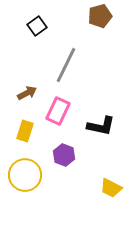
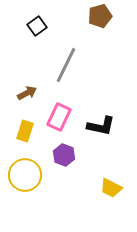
pink rectangle: moved 1 px right, 6 px down
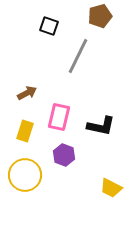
black square: moved 12 px right; rotated 36 degrees counterclockwise
gray line: moved 12 px right, 9 px up
pink rectangle: rotated 12 degrees counterclockwise
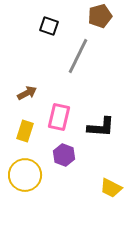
black L-shape: moved 1 px down; rotated 8 degrees counterclockwise
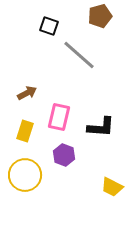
gray line: moved 1 px right, 1 px up; rotated 75 degrees counterclockwise
yellow trapezoid: moved 1 px right, 1 px up
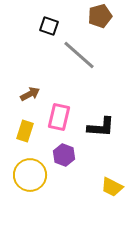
brown arrow: moved 3 px right, 1 px down
yellow circle: moved 5 px right
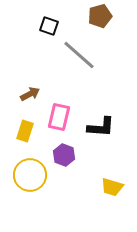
yellow trapezoid: rotated 10 degrees counterclockwise
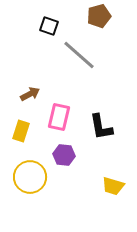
brown pentagon: moved 1 px left
black L-shape: rotated 76 degrees clockwise
yellow rectangle: moved 4 px left
purple hexagon: rotated 15 degrees counterclockwise
yellow circle: moved 2 px down
yellow trapezoid: moved 1 px right, 1 px up
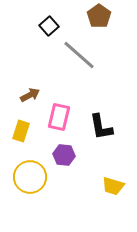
brown pentagon: rotated 20 degrees counterclockwise
black square: rotated 30 degrees clockwise
brown arrow: moved 1 px down
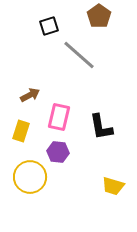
black square: rotated 24 degrees clockwise
purple hexagon: moved 6 px left, 3 px up
